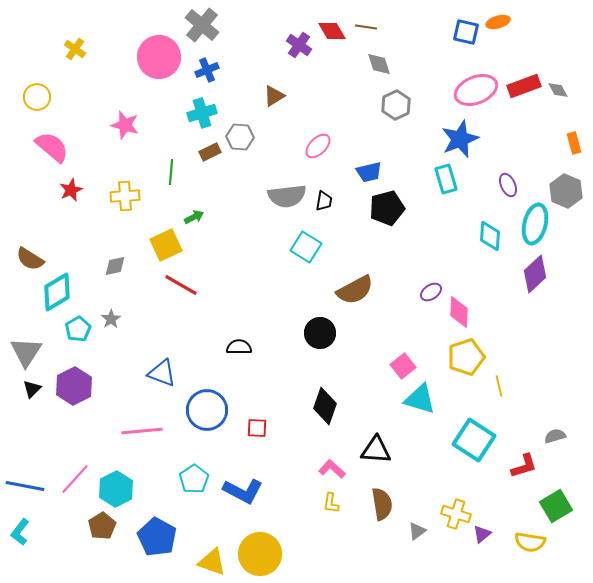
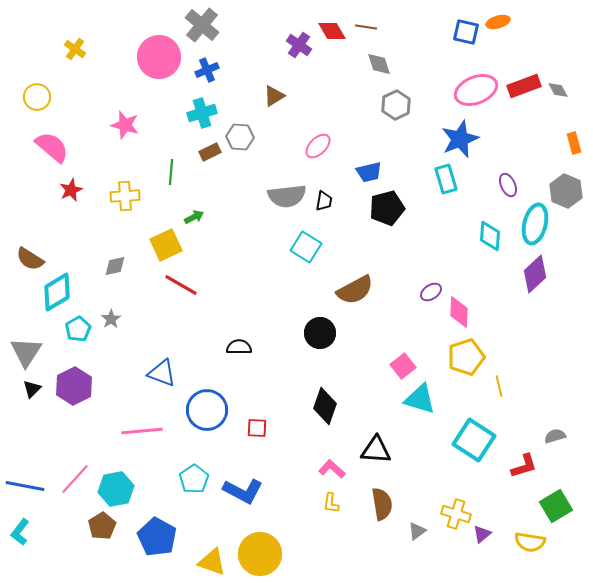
cyan hexagon at (116, 489): rotated 16 degrees clockwise
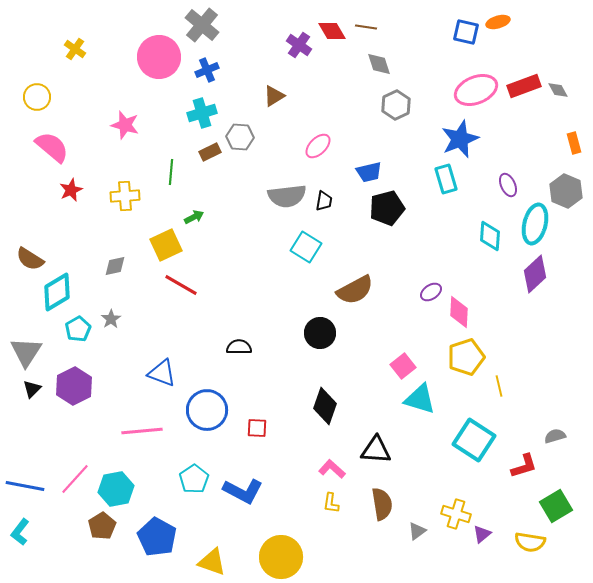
yellow circle at (260, 554): moved 21 px right, 3 px down
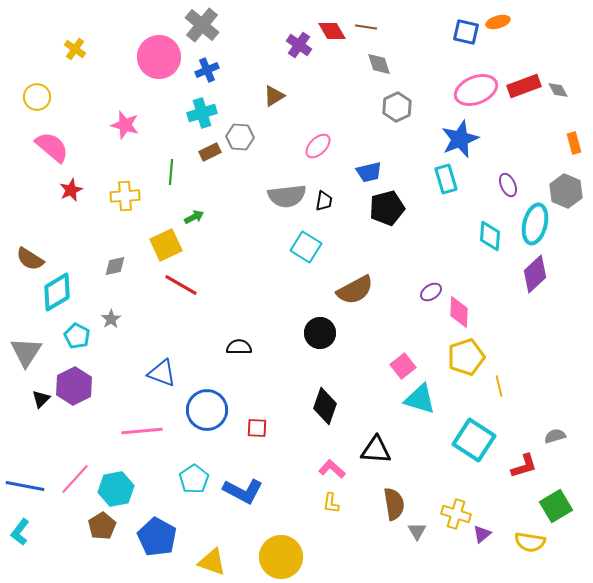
gray hexagon at (396, 105): moved 1 px right, 2 px down
cyan pentagon at (78, 329): moved 1 px left, 7 px down; rotated 15 degrees counterclockwise
black triangle at (32, 389): moved 9 px right, 10 px down
brown semicircle at (382, 504): moved 12 px right
gray triangle at (417, 531): rotated 24 degrees counterclockwise
